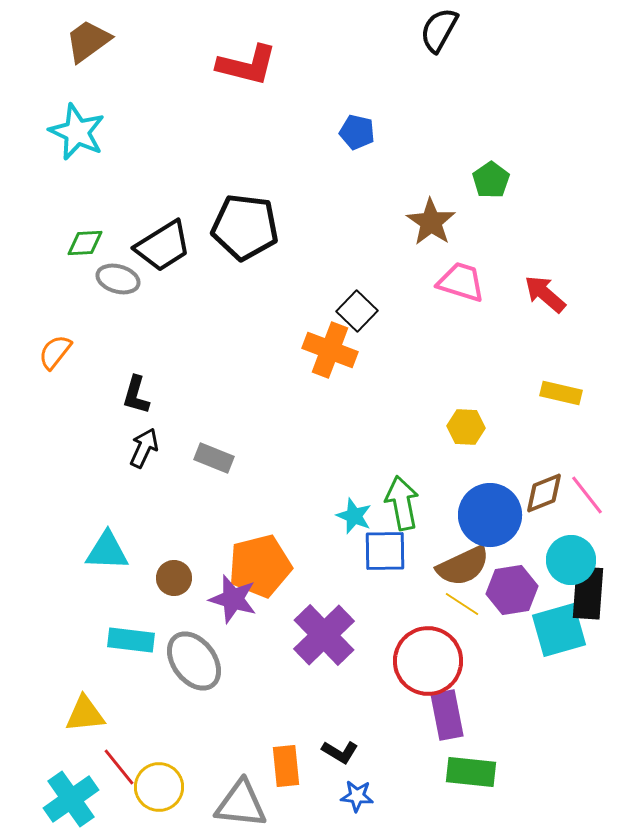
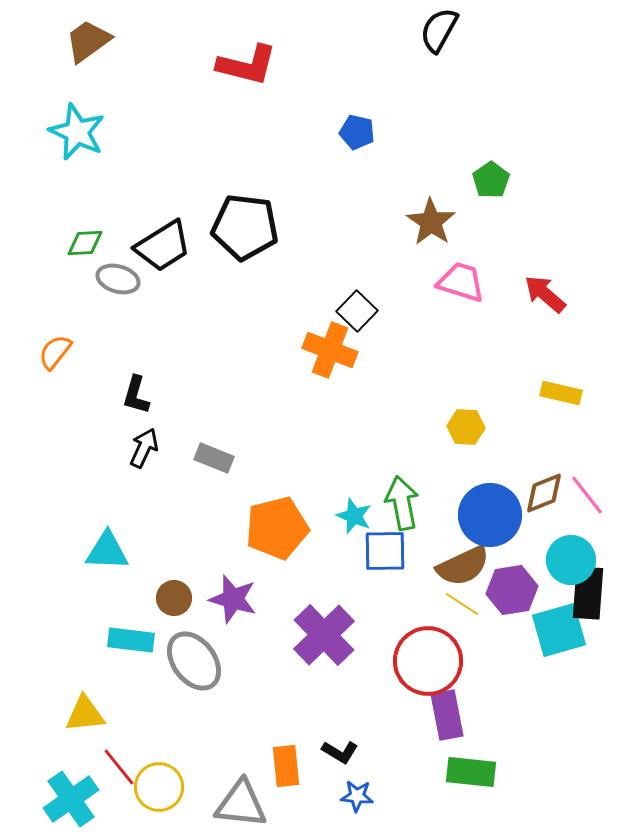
orange pentagon at (260, 566): moved 17 px right, 38 px up
brown circle at (174, 578): moved 20 px down
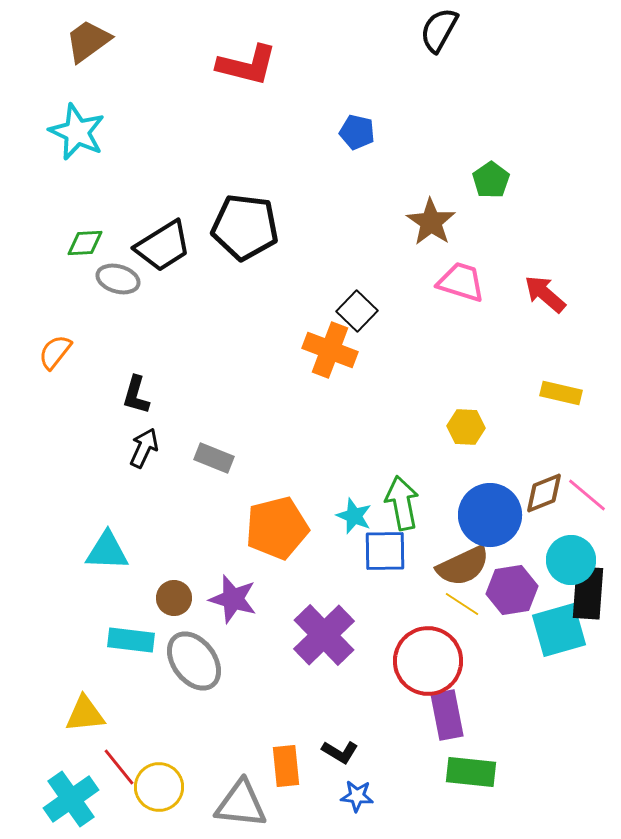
pink line at (587, 495): rotated 12 degrees counterclockwise
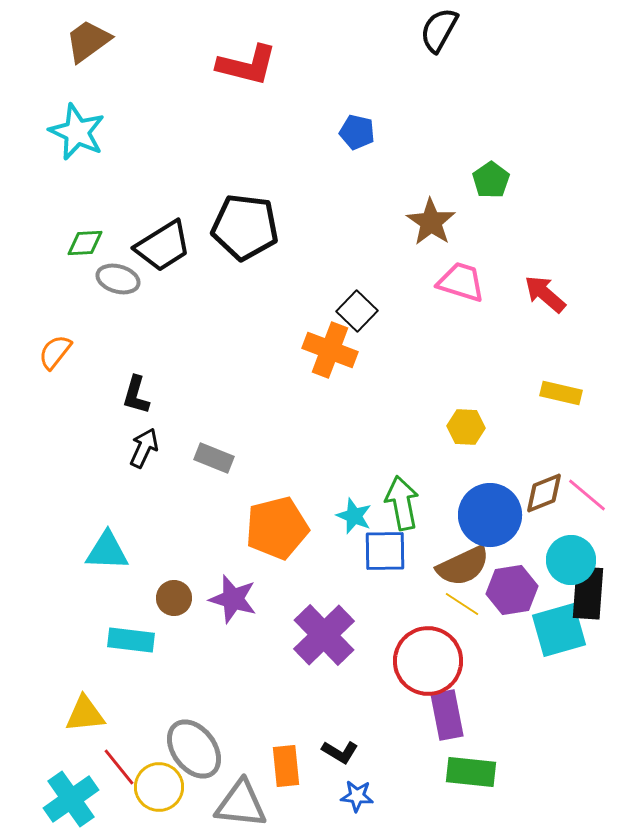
gray ellipse at (194, 661): moved 88 px down
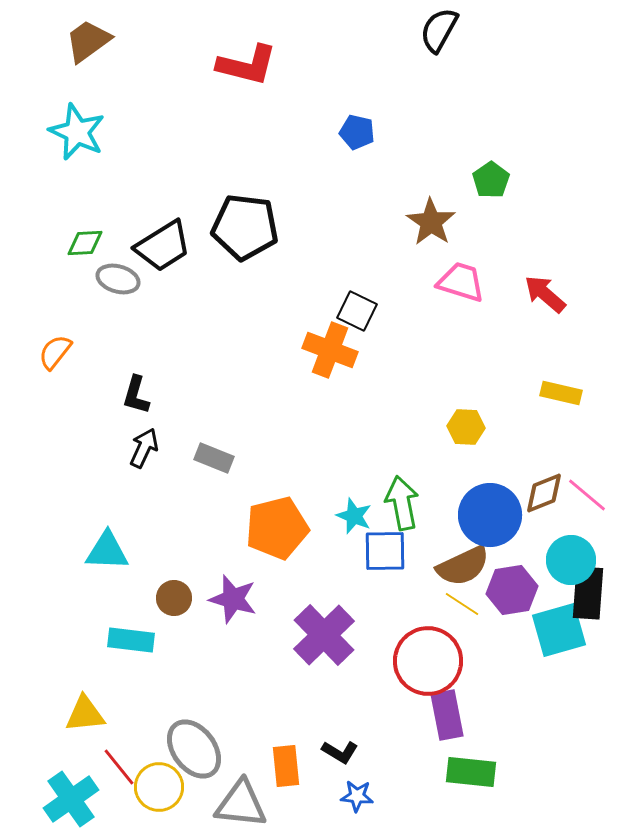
black square at (357, 311): rotated 18 degrees counterclockwise
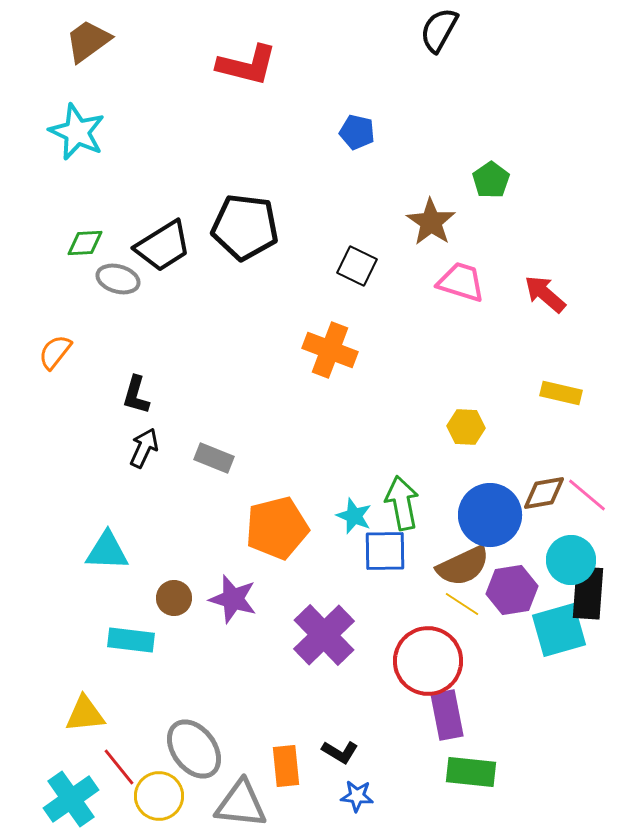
black square at (357, 311): moved 45 px up
brown diamond at (544, 493): rotated 12 degrees clockwise
yellow circle at (159, 787): moved 9 px down
